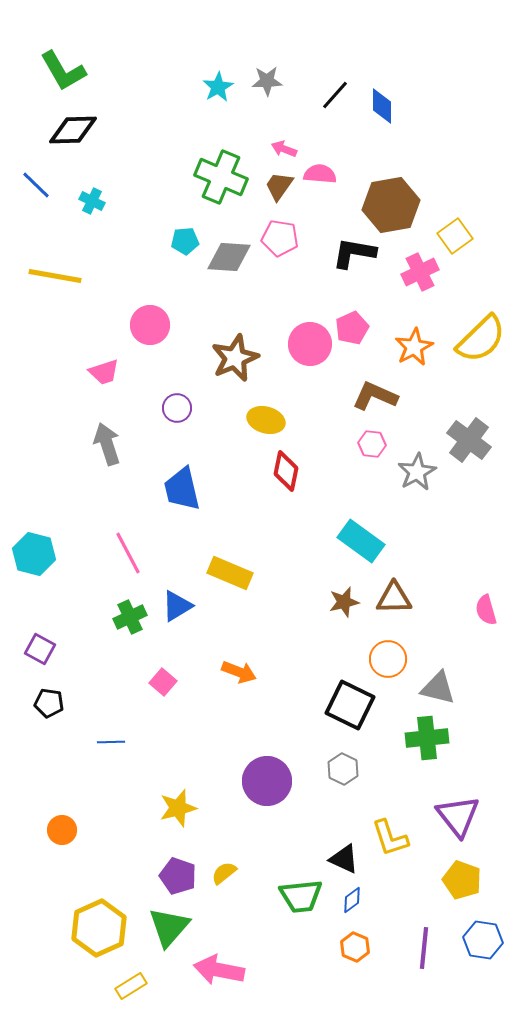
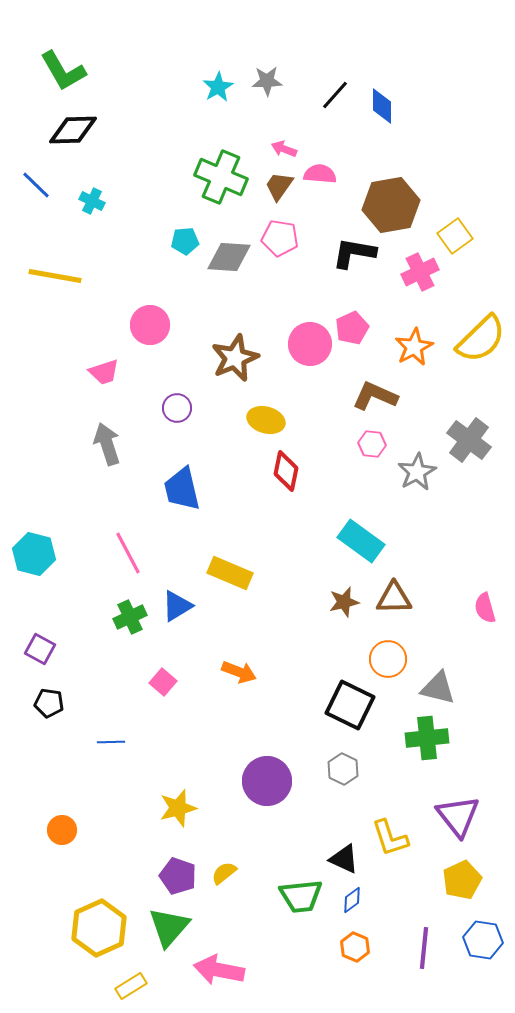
pink semicircle at (486, 610): moved 1 px left, 2 px up
yellow pentagon at (462, 880): rotated 27 degrees clockwise
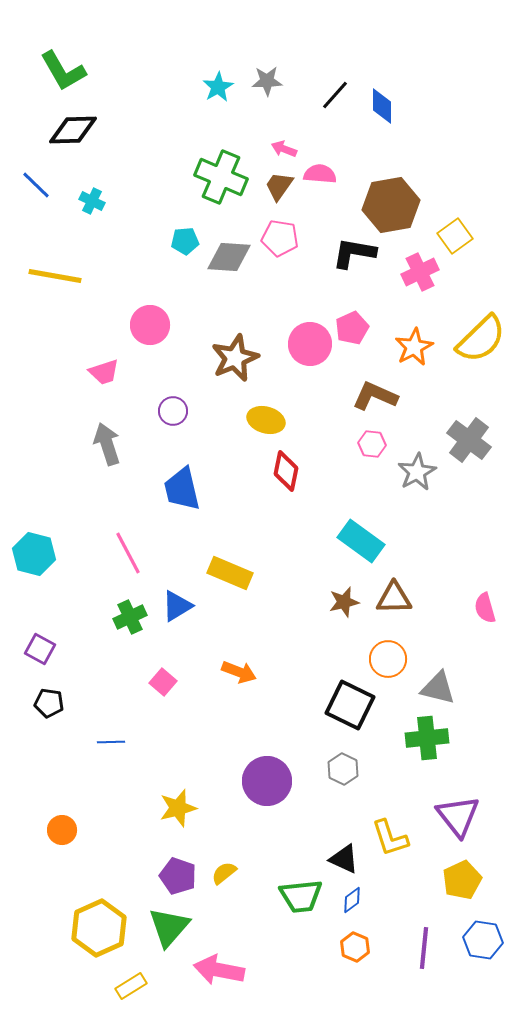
purple circle at (177, 408): moved 4 px left, 3 px down
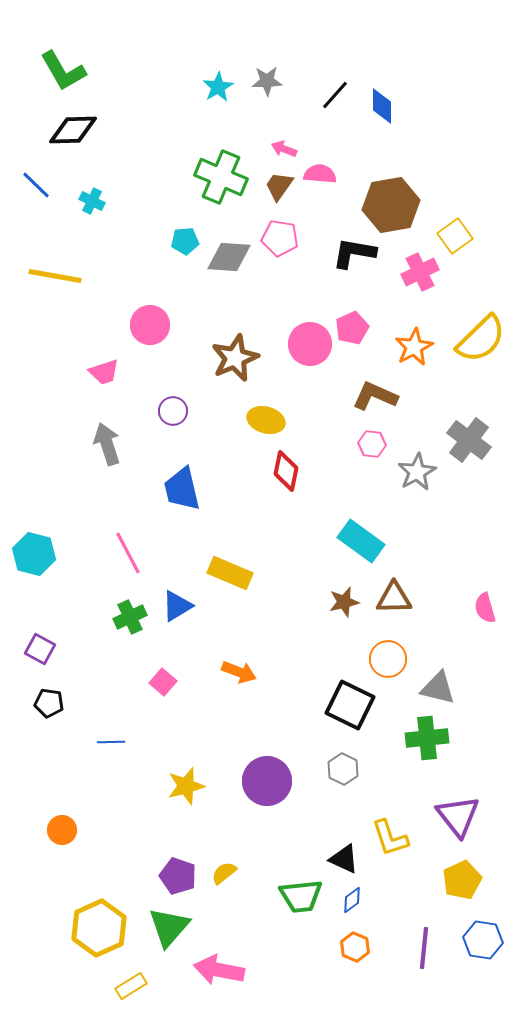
yellow star at (178, 808): moved 8 px right, 22 px up
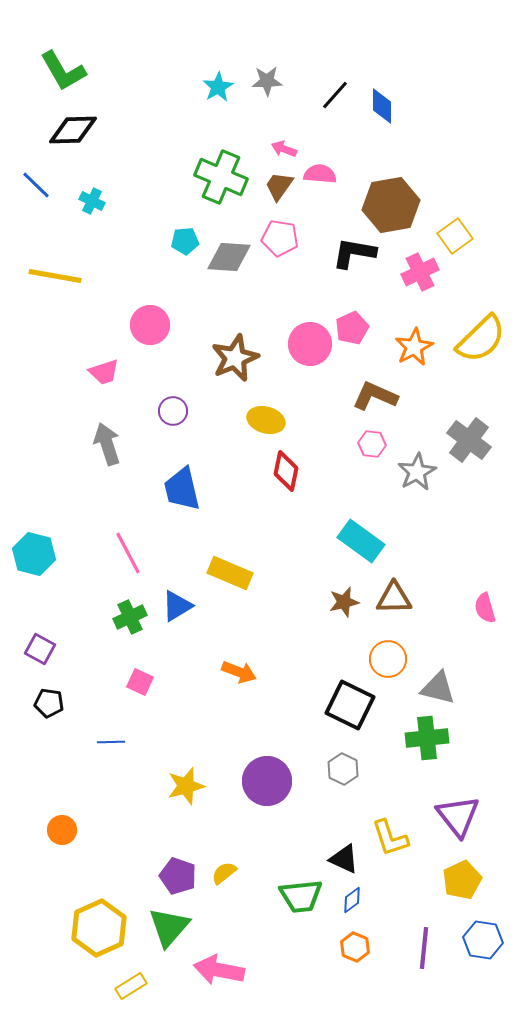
pink square at (163, 682): moved 23 px left; rotated 16 degrees counterclockwise
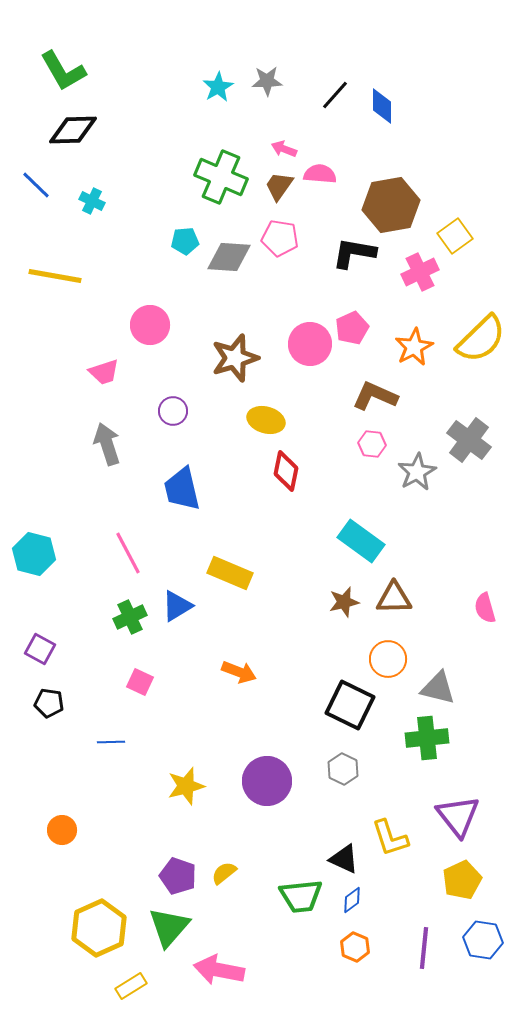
brown star at (235, 358): rotated 6 degrees clockwise
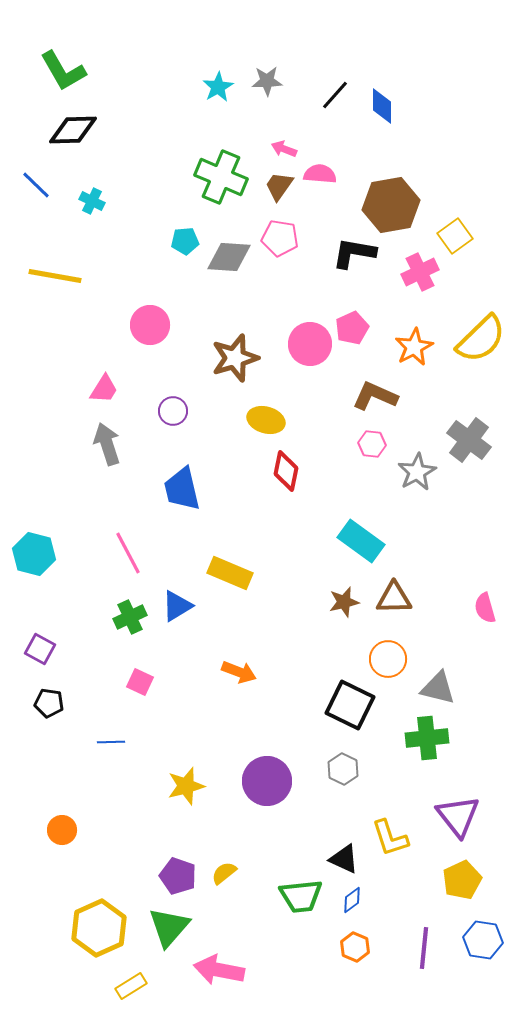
pink trapezoid at (104, 372): moved 17 px down; rotated 40 degrees counterclockwise
